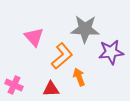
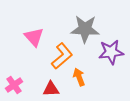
pink cross: rotated 30 degrees clockwise
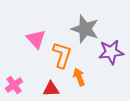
gray star: rotated 16 degrees clockwise
pink triangle: moved 2 px right, 2 px down
orange L-shape: moved 1 px up; rotated 32 degrees counterclockwise
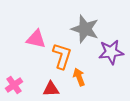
pink triangle: rotated 35 degrees counterclockwise
orange L-shape: moved 1 px down
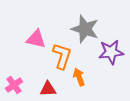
red triangle: moved 3 px left
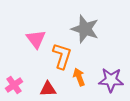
pink triangle: rotated 40 degrees clockwise
purple star: moved 28 px down; rotated 10 degrees clockwise
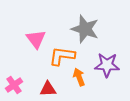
orange L-shape: rotated 100 degrees counterclockwise
purple star: moved 4 px left, 15 px up
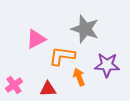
pink triangle: rotated 40 degrees clockwise
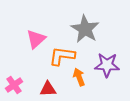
gray star: rotated 12 degrees clockwise
pink triangle: rotated 15 degrees counterclockwise
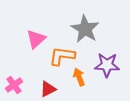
red triangle: rotated 24 degrees counterclockwise
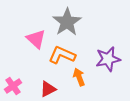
gray star: moved 18 px left, 7 px up; rotated 8 degrees clockwise
pink triangle: rotated 35 degrees counterclockwise
orange L-shape: moved 1 px up; rotated 16 degrees clockwise
purple star: moved 1 px right, 6 px up; rotated 15 degrees counterclockwise
pink cross: moved 1 px left, 1 px down
